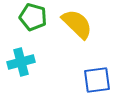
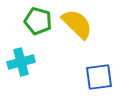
green pentagon: moved 5 px right, 4 px down
blue square: moved 2 px right, 3 px up
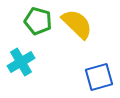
cyan cross: rotated 16 degrees counterclockwise
blue square: rotated 8 degrees counterclockwise
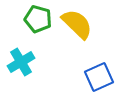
green pentagon: moved 2 px up
blue square: rotated 8 degrees counterclockwise
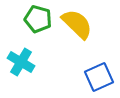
cyan cross: rotated 28 degrees counterclockwise
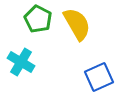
green pentagon: rotated 12 degrees clockwise
yellow semicircle: rotated 16 degrees clockwise
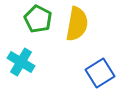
yellow semicircle: rotated 40 degrees clockwise
blue square: moved 1 px right, 4 px up; rotated 8 degrees counterclockwise
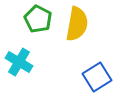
cyan cross: moved 2 px left
blue square: moved 3 px left, 4 px down
